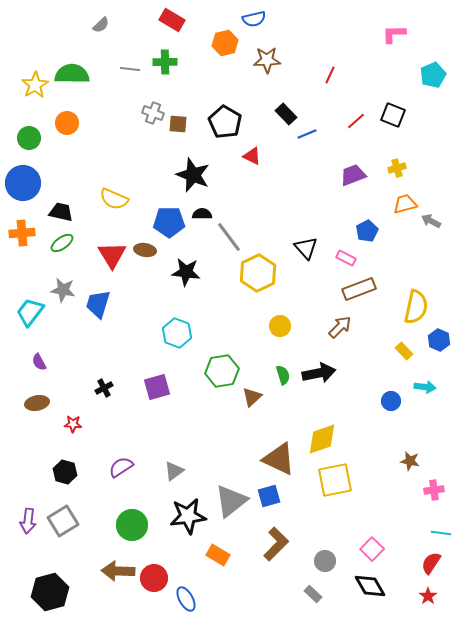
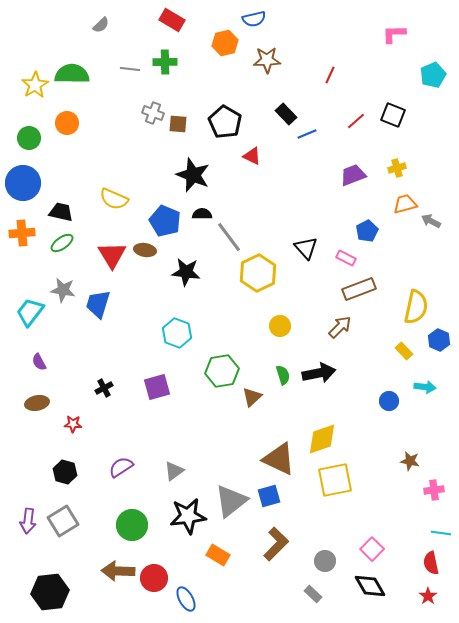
blue pentagon at (169, 222): moved 4 px left, 1 px up; rotated 24 degrees clockwise
blue circle at (391, 401): moved 2 px left
red semicircle at (431, 563): rotated 45 degrees counterclockwise
black hexagon at (50, 592): rotated 9 degrees clockwise
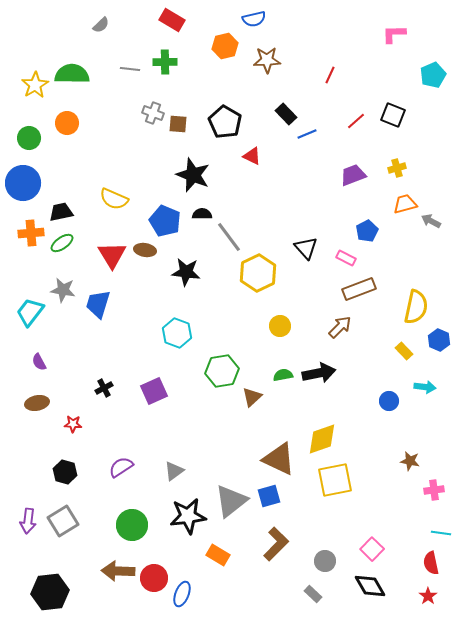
orange hexagon at (225, 43): moved 3 px down
black trapezoid at (61, 212): rotated 25 degrees counterclockwise
orange cross at (22, 233): moved 9 px right
green semicircle at (283, 375): rotated 84 degrees counterclockwise
purple square at (157, 387): moved 3 px left, 4 px down; rotated 8 degrees counterclockwise
blue ellipse at (186, 599): moved 4 px left, 5 px up; rotated 50 degrees clockwise
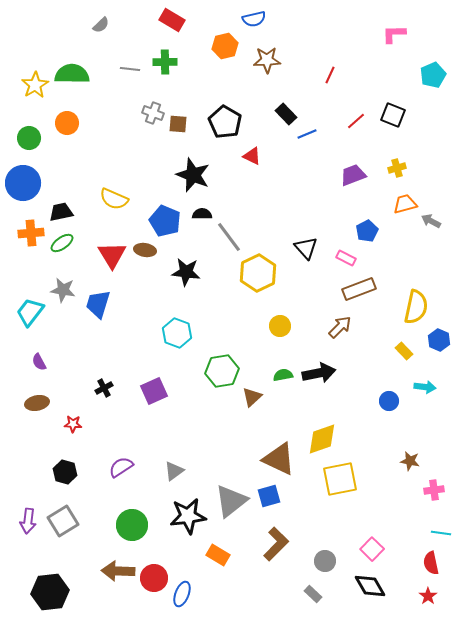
yellow square at (335, 480): moved 5 px right, 1 px up
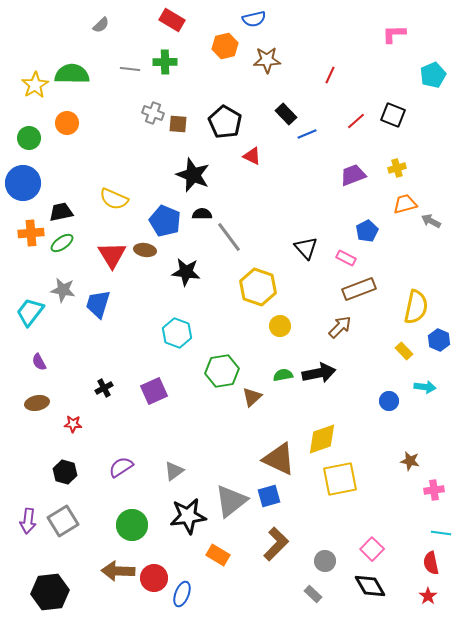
yellow hexagon at (258, 273): moved 14 px down; rotated 15 degrees counterclockwise
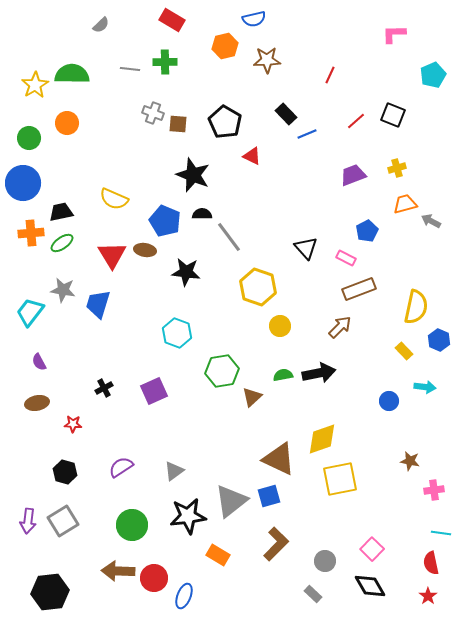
blue ellipse at (182, 594): moved 2 px right, 2 px down
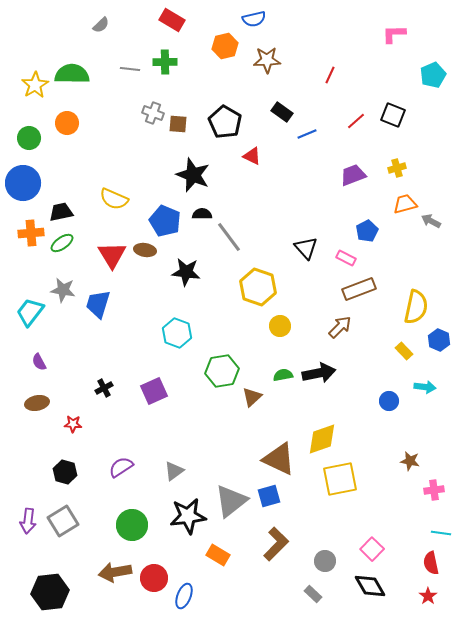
black rectangle at (286, 114): moved 4 px left, 2 px up; rotated 10 degrees counterclockwise
brown arrow at (118, 571): moved 3 px left, 1 px down; rotated 12 degrees counterclockwise
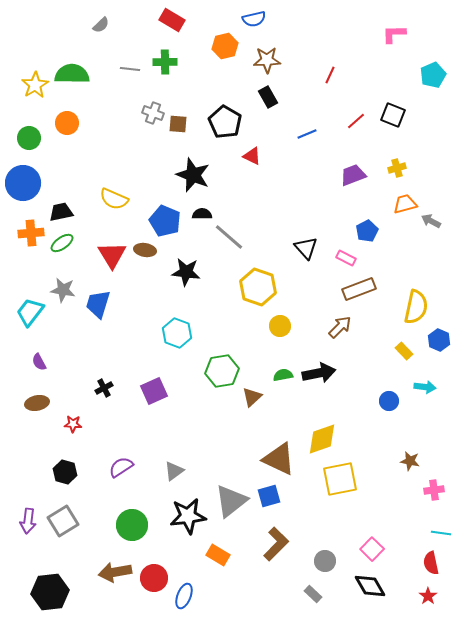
black rectangle at (282, 112): moved 14 px left, 15 px up; rotated 25 degrees clockwise
gray line at (229, 237): rotated 12 degrees counterclockwise
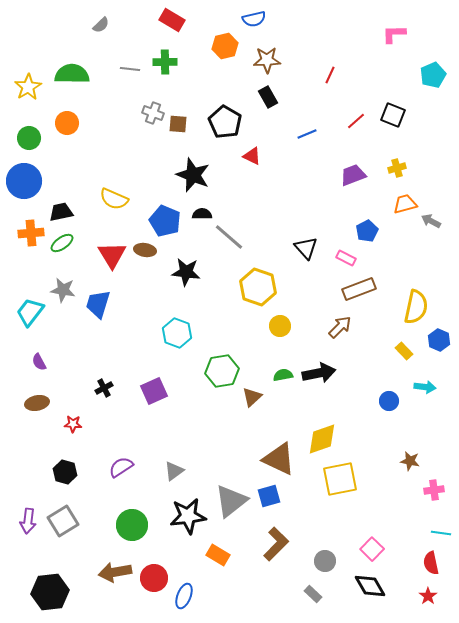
yellow star at (35, 85): moved 7 px left, 2 px down
blue circle at (23, 183): moved 1 px right, 2 px up
